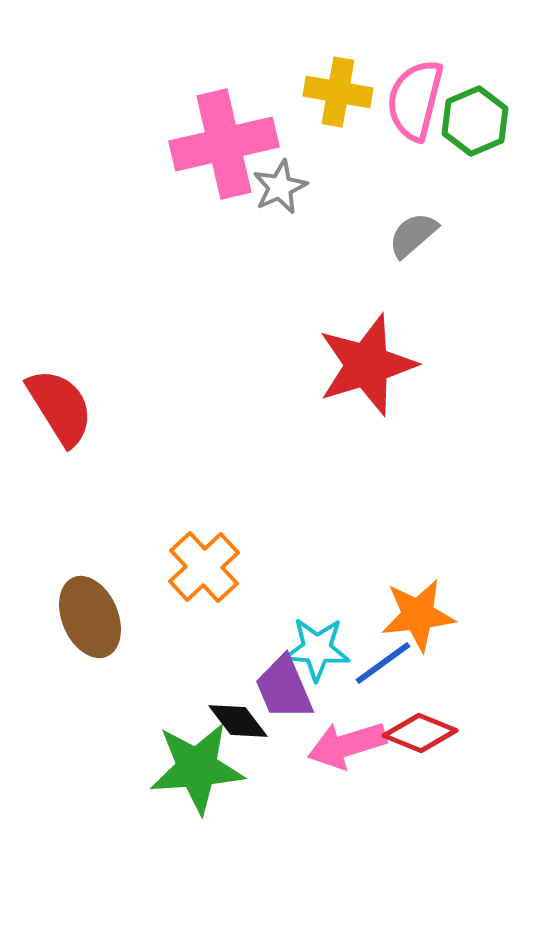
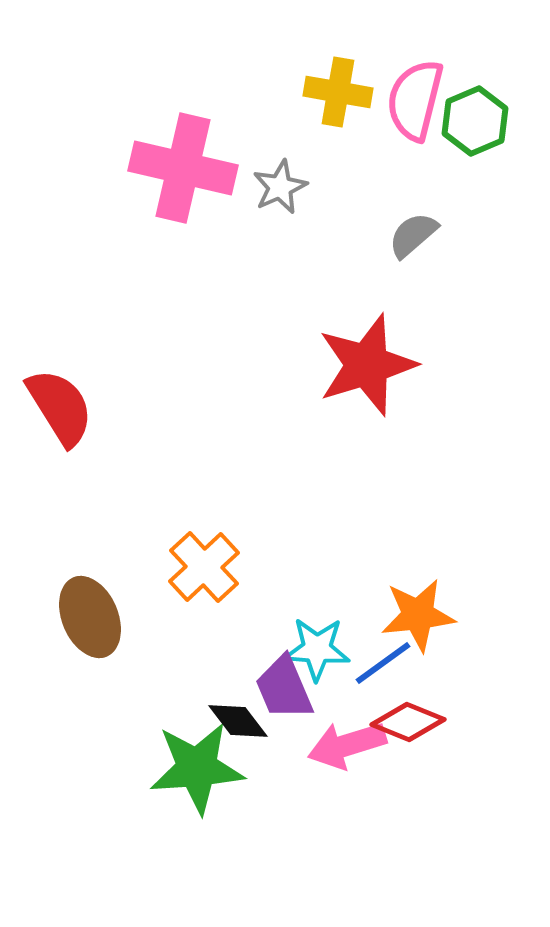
pink cross: moved 41 px left, 24 px down; rotated 26 degrees clockwise
red diamond: moved 12 px left, 11 px up
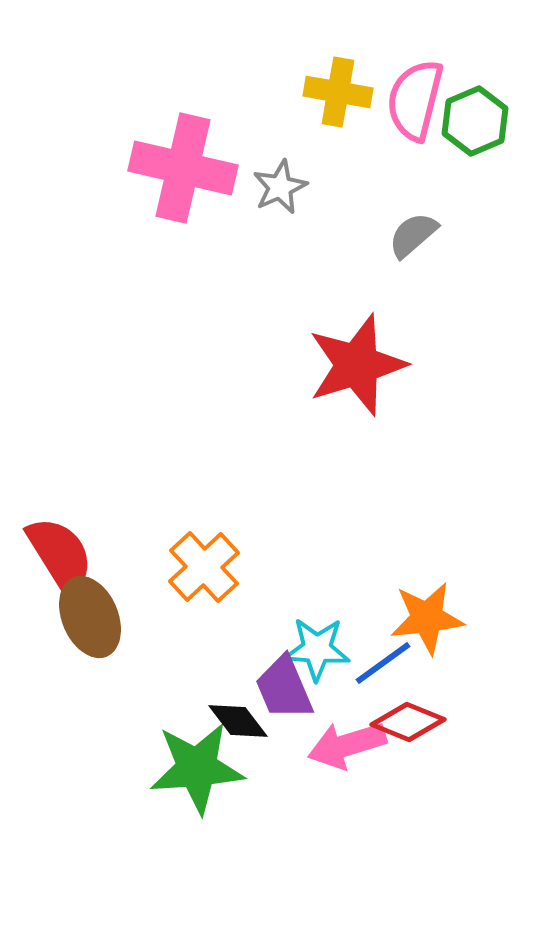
red star: moved 10 px left
red semicircle: moved 148 px down
orange star: moved 9 px right, 3 px down
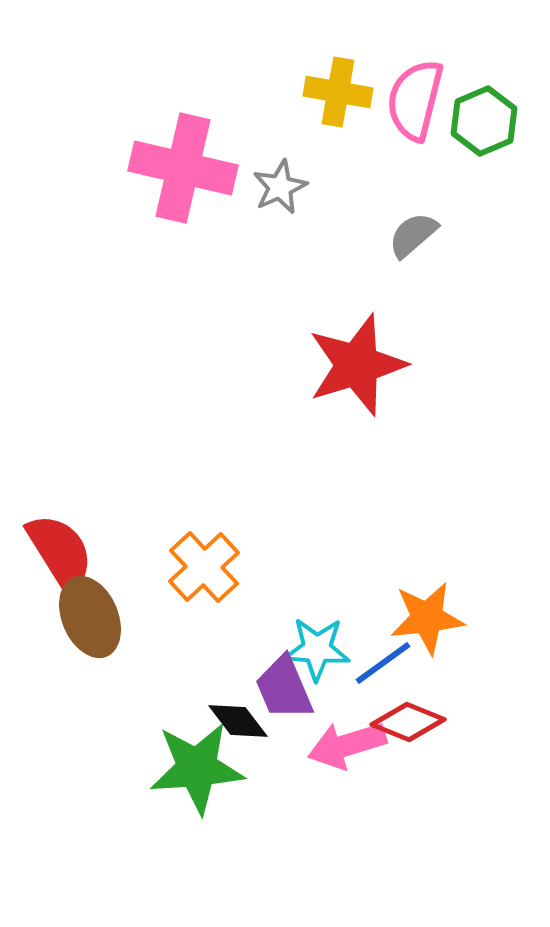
green hexagon: moved 9 px right
red semicircle: moved 3 px up
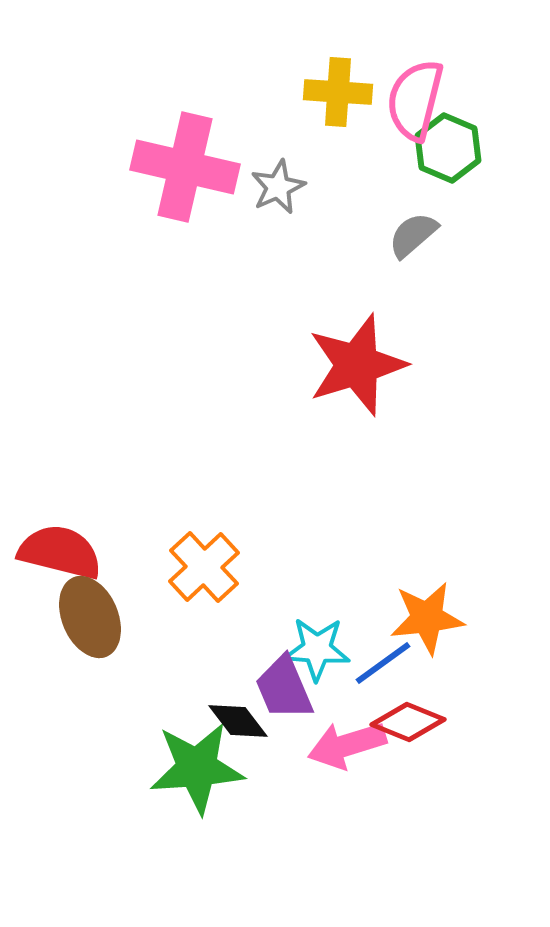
yellow cross: rotated 6 degrees counterclockwise
green hexagon: moved 36 px left, 27 px down; rotated 14 degrees counterclockwise
pink cross: moved 2 px right, 1 px up
gray star: moved 2 px left
red semicircle: rotated 44 degrees counterclockwise
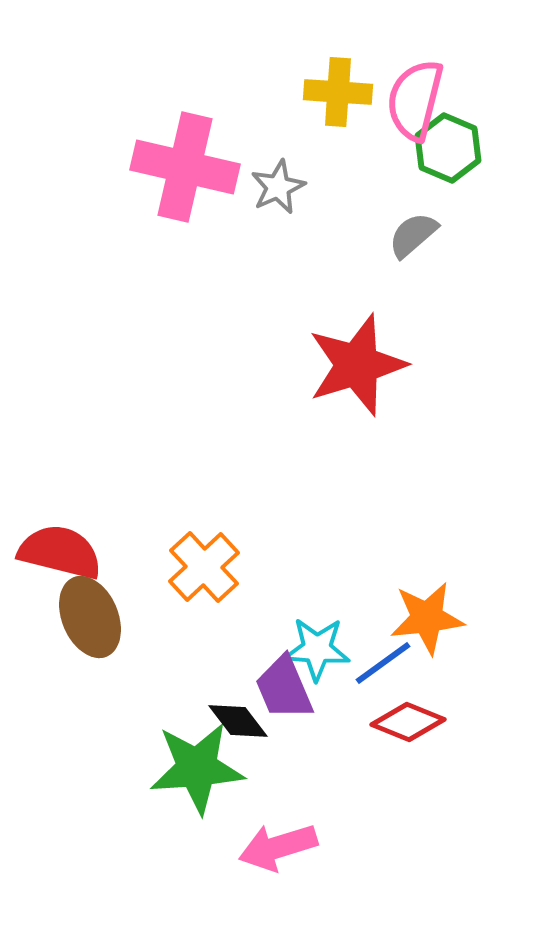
pink arrow: moved 69 px left, 102 px down
